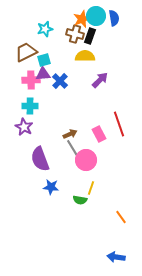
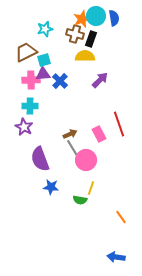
black rectangle: moved 1 px right, 3 px down
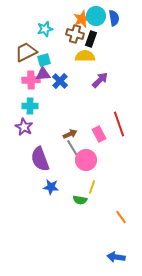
yellow line: moved 1 px right, 1 px up
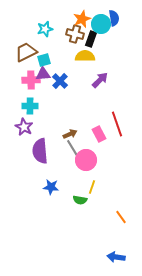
cyan circle: moved 5 px right, 8 px down
red line: moved 2 px left
purple semicircle: moved 8 px up; rotated 15 degrees clockwise
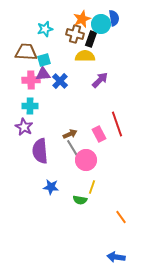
brown trapezoid: rotated 30 degrees clockwise
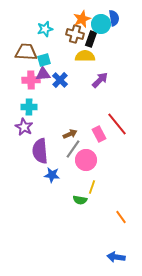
blue cross: moved 1 px up
cyan cross: moved 1 px left, 1 px down
red line: rotated 20 degrees counterclockwise
gray line: rotated 66 degrees clockwise
blue star: moved 1 px right, 12 px up
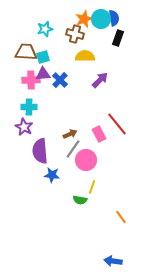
orange star: moved 2 px right
cyan circle: moved 5 px up
black rectangle: moved 27 px right, 1 px up
cyan square: moved 1 px left, 3 px up
blue arrow: moved 3 px left, 4 px down
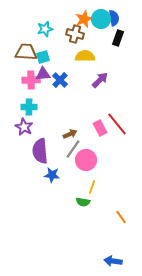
pink rectangle: moved 1 px right, 6 px up
green semicircle: moved 3 px right, 2 px down
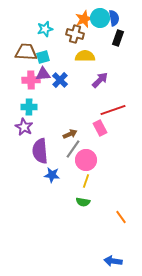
cyan circle: moved 1 px left, 1 px up
red line: moved 4 px left, 14 px up; rotated 70 degrees counterclockwise
yellow line: moved 6 px left, 6 px up
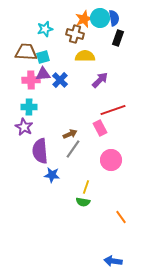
pink circle: moved 25 px right
yellow line: moved 6 px down
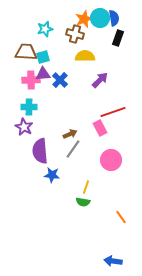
red line: moved 2 px down
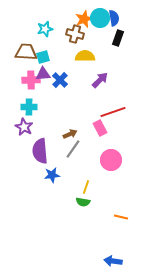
blue star: rotated 14 degrees counterclockwise
orange line: rotated 40 degrees counterclockwise
